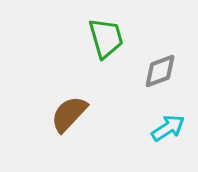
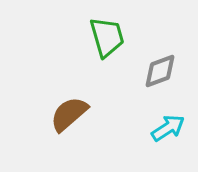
green trapezoid: moved 1 px right, 1 px up
brown semicircle: rotated 6 degrees clockwise
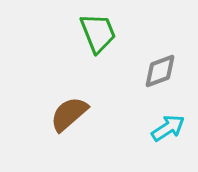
green trapezoid: moved 9 px left, 4 px up; rotated 6 degrees counterclockwise
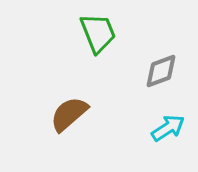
gray diamond: moved 1 px right
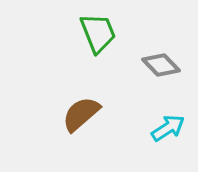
gray diamond: moved 6 px up; rotated 66 degrees clockwise
brown semicircle: moved 12 px right
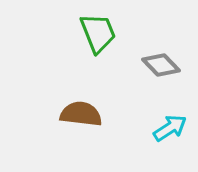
brown semicircle: rotated 48 degrees clockwise
cyan arrow: moved 2 px right
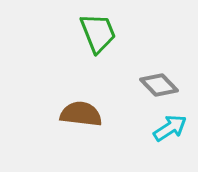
gray diamond: moved 2 px left, 20 px down
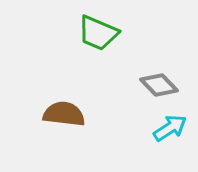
green trapezoid: rotated 135 degrees clockwise
brown semicircle: moved 17 px left
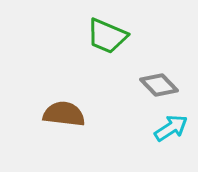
green trapezoid: moved 9 px right, 3 px down
cyan arrow: moved 1 px right
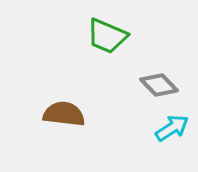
cyan arrow: moved 1 px right
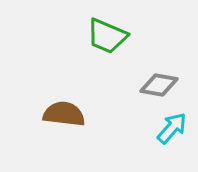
gray diamond: rotated 36 degrees counterclockwise
cyan arrow: rotated 16 degrees counterclockwise
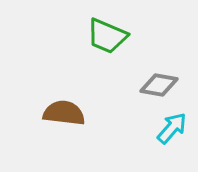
brown semicircle: moved 1 px up
